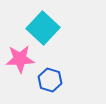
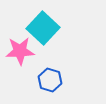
pink star: moved 8 px up
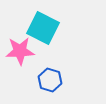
cyan square: rotated 16 degrees counterclockwise
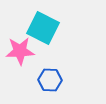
blue hexagon: rotated 15 degrees counterclockwise
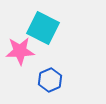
blue hexagon: rotated 25 degrees counterclockwise
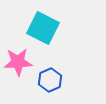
pink star: moved 2 px left, 11 px down
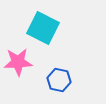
blue hexagon: moved 9 px right; rotated 25 degrees counterclockwise
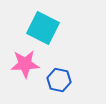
pink star: moved 7 px right, 2 px down
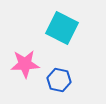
cyan square: moved 19 px right
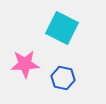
blue hexagon: moved 4 px right, 2 px up
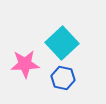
cyan square: moved 15 px down; rotated 20 degrees clockwise
